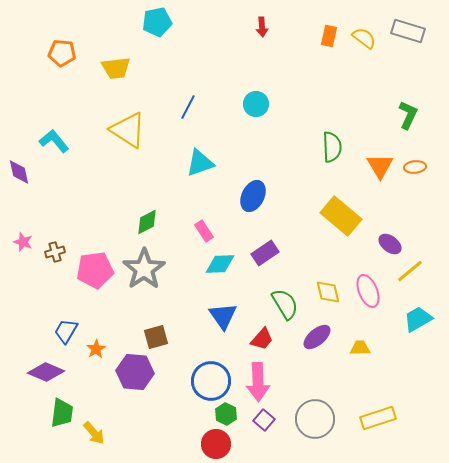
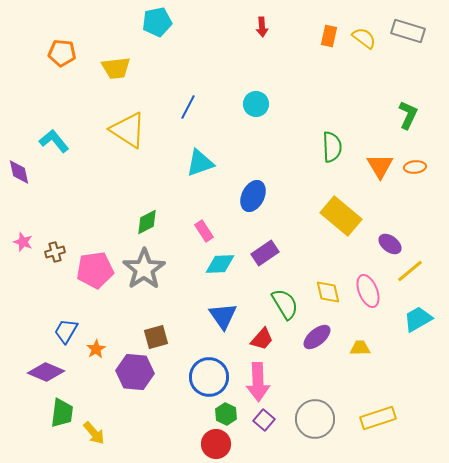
blue circle at (211, 381): moved 2 px left, 4 px up
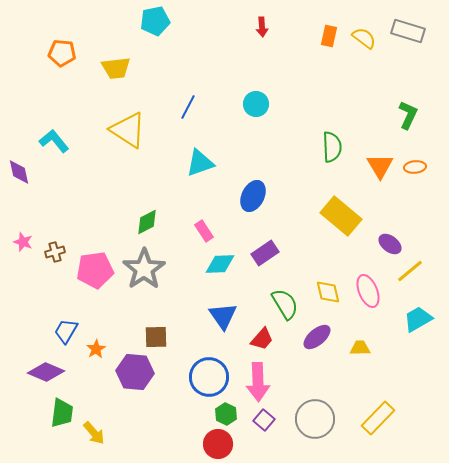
cyan pentagon at (157, 22): moved 2 px left, 1 px up
brown square at (156, 337): rotated 15 degrees clockwise
yellow rectangle at (378, 418): rotated 28 degrees counterclockwise
red circle at (216, 444): moved 2 px right
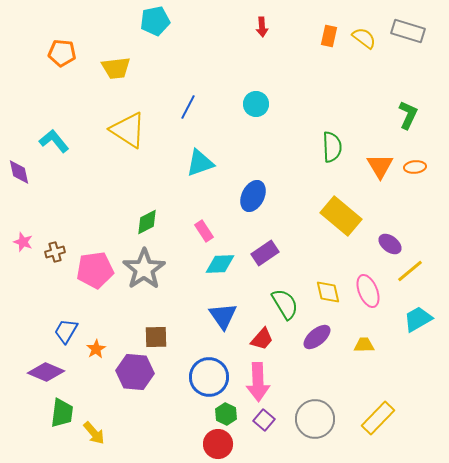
yellow trapezoid at (360, 348): moved 4 px right, 3 px up
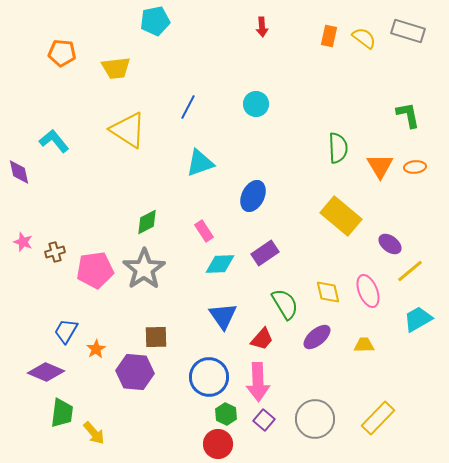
green L-shape at (408, 115): rotated 36 degrees counterclockwise
green semicircle at (332, 147): moved 6 px right, 1 px down
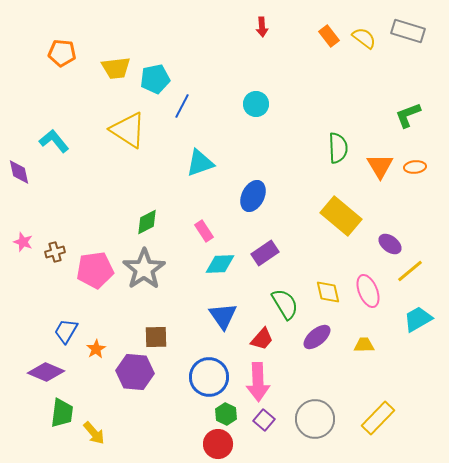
cyan pentagon at (155, 21): moved 58 px down
orange rectangle at (329, 36): rotated 50 degrees counterclockwise
blue line at (188, 107): moved 6 px left, 1 px up
green L-shape at (408, 115): rotated 100 degrees counterclockwise
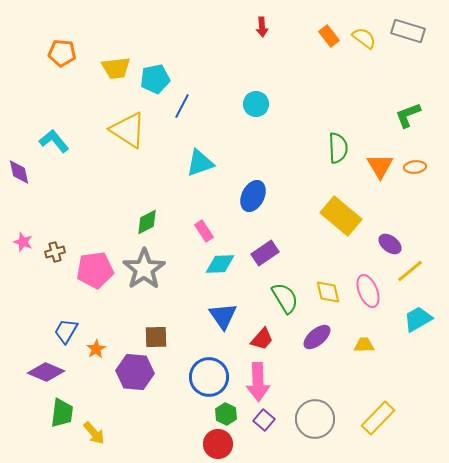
green semicircle at (285, 304): moved 6 px up
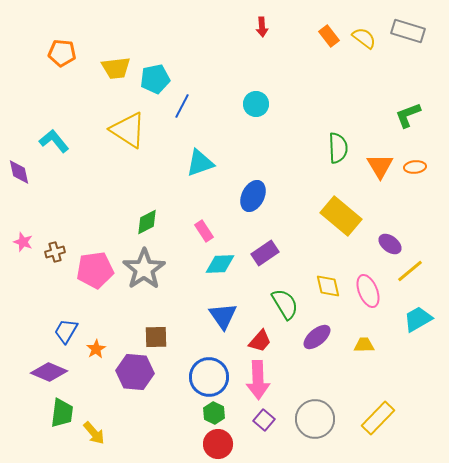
yellow diamond at (328, 292): moved 6 px up
green semicircle at (285, 298): moved 6 px down
red trapezoid at (262, 339): moved 2 px left, 2 px down
purple diamond at (46, 372): moved 3 px right
pink arrow at (258, 382): moved 2 px up
green hexagon at (226, 414): moved 12 px left, 1 px up
